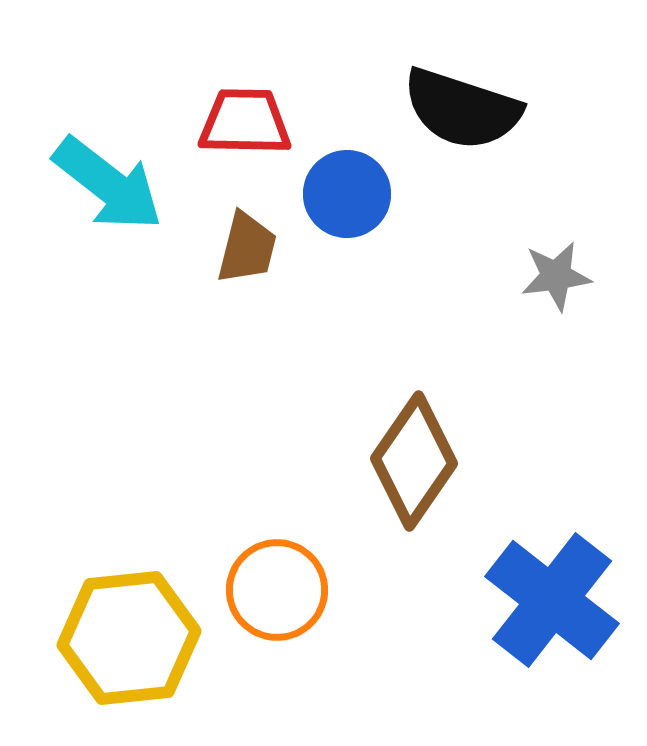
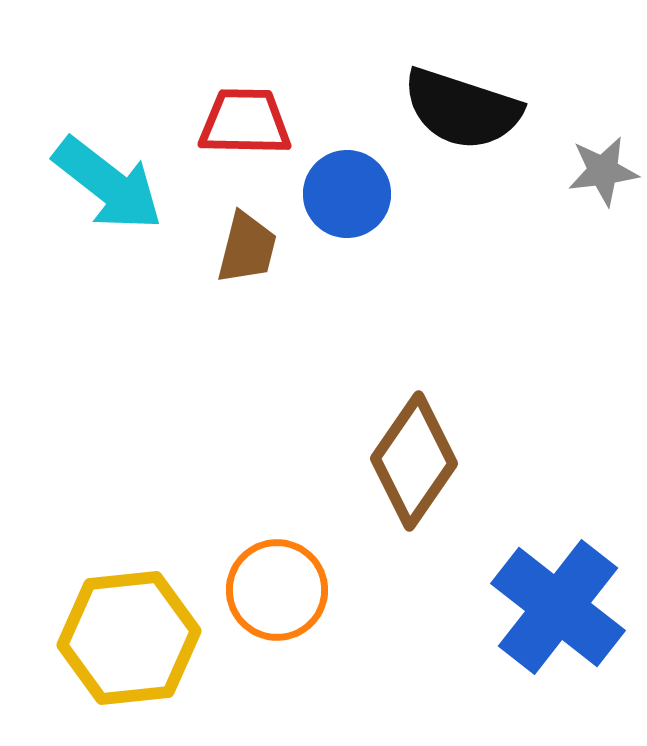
gray star: moved 47 px right, 105 px up
blue cross: moved 6 px right, 7 px down
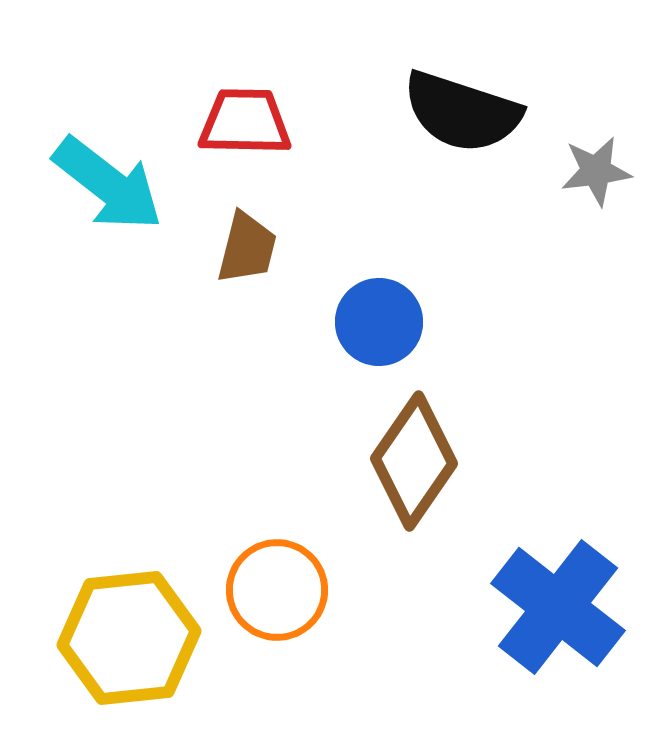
black semicircle: moved 3 px down
gray star: moved 7 px left
blue circle: moved 32 px right, 128 px down
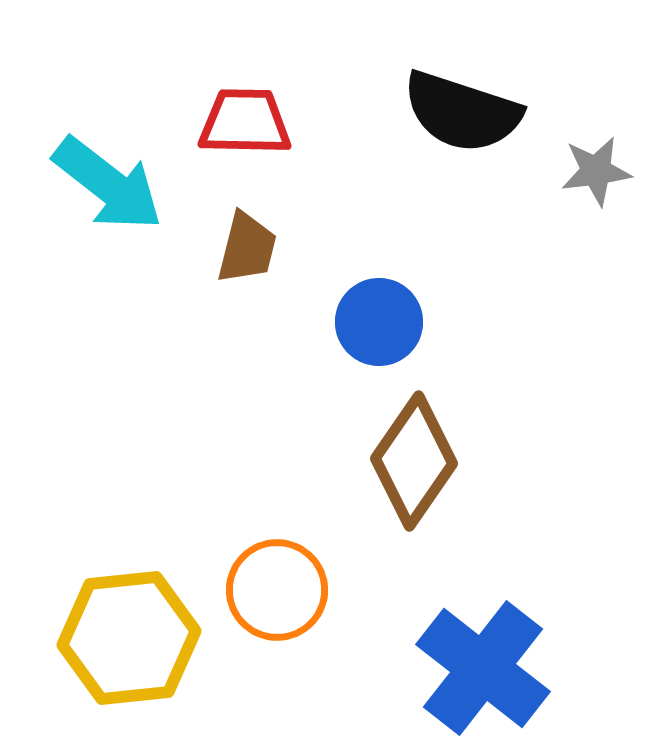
blue cross: moved 75 px left, 61 px down
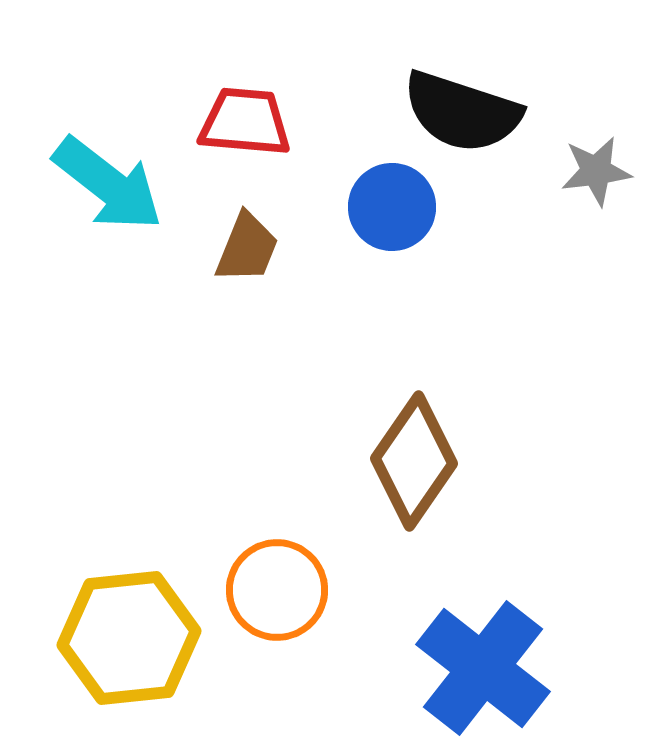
red trapezoid: rotated 4 degrees clockwise
brown trapezoid: rotated 8 degrees clockwise
blue circle: moved 13 px right, 115 px up
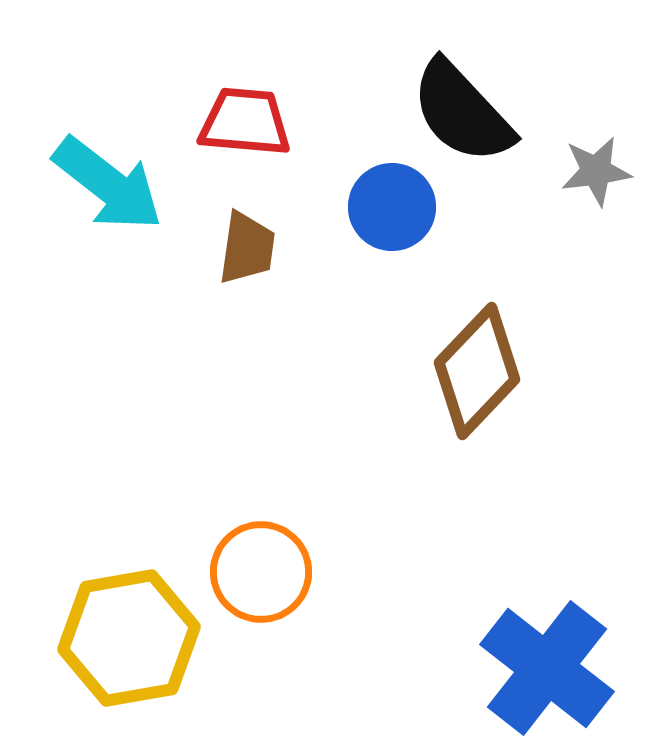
black semicircle: rotated 29 degrees clockwise
brown trapezoid: rotated 14 degrees counterclockwise
brown diamond: moved 63 px right, 90 px up; rotated 9 degrees clockwise
orange circle: moved 16 px left, 18 px up
yellow hexagon: rotated 4 degrees counterclockwise
blue cross: moved 64 px right
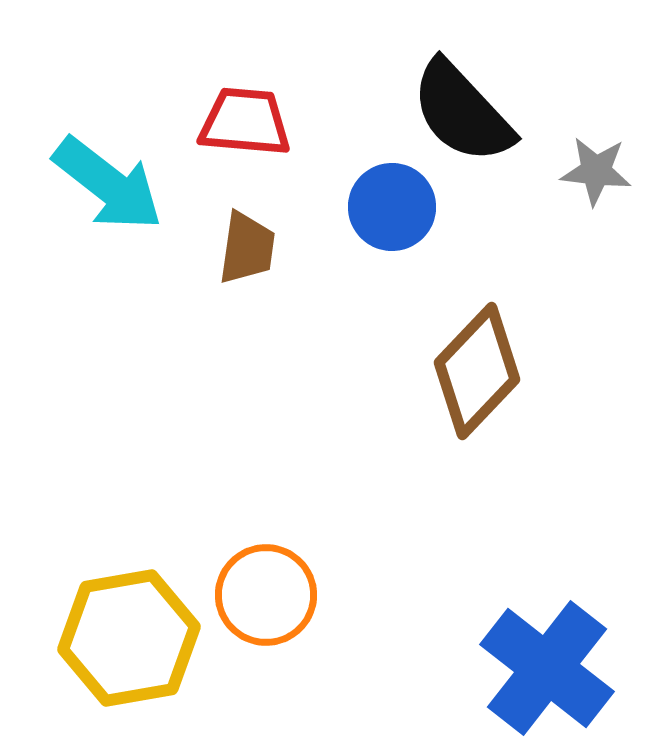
gray star: rotated 14 degrees clockwise
orange circle: moved 5 px right, 23 px down
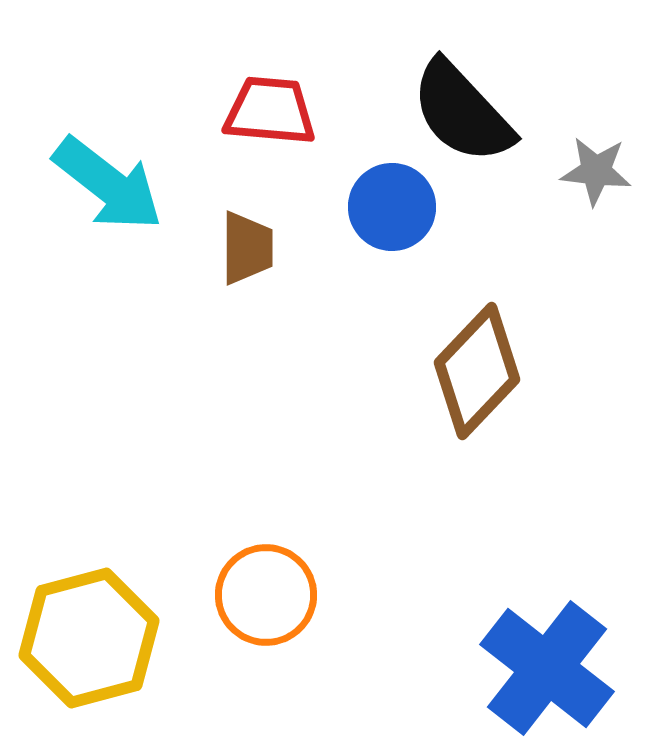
red trapezoid: moved 25 px right, 11 px up
brown trapezoid: rotated 8 degrees counterclockwise
yellow hexagon: moved 40 px left; rotated 5 degrees counterclockwise
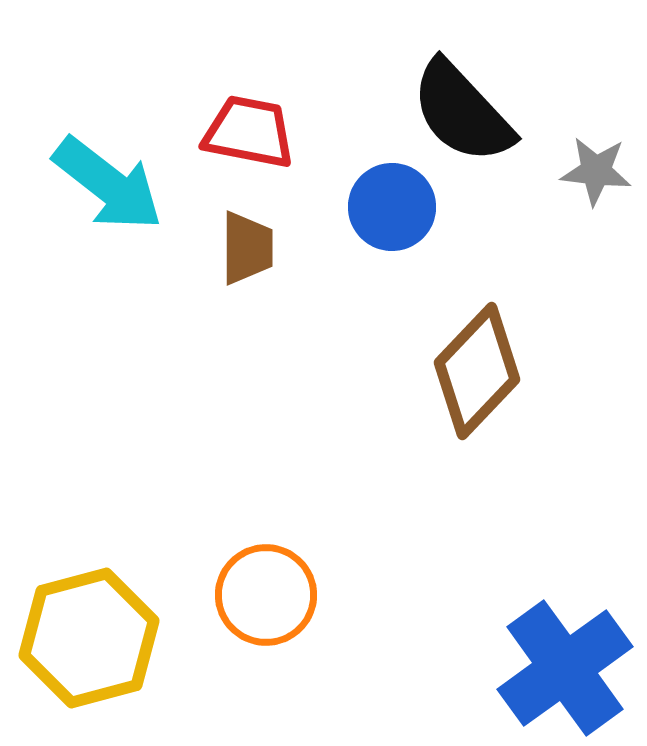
red trapezoid: moved 21 px left, 21 px down; rotated 6 degrees clockwise
blue cross: moved 18 px right; rotated 16 degrees clockwise
